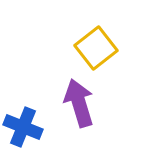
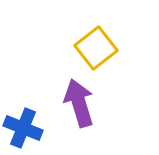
blue cross: moved 1 px down
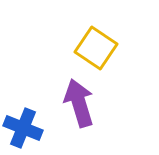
yellow square: rotated 18 degrees counterclockwise
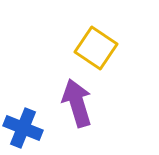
purple arrow: moved 2 px left
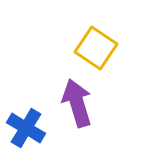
blue cross: moved 3 px right; rotated 9 degrees clockwise
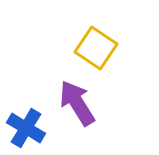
purple arrow: rotated 15 degrees counterclockwise
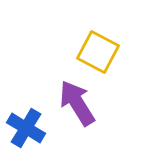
yellow square: moved 2 px right, 4 px down; rotated 6 degrees counterclockwise
